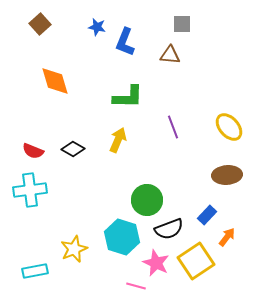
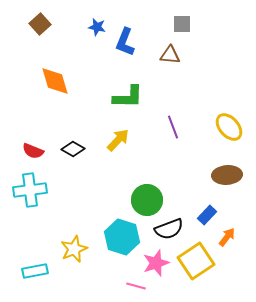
yellow arrow: rotated 20 degrees clockwise
pink star: rotated 28 degrees clockwise
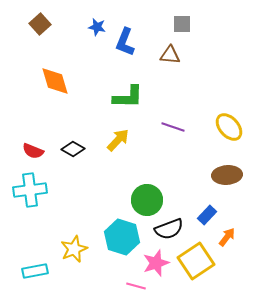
purple line: rotated 50 degrees counterclockwise
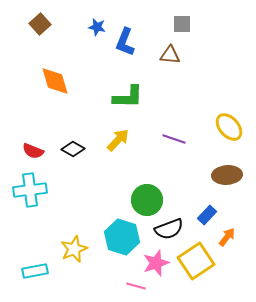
purple line: moved 1 px right, 12 px down
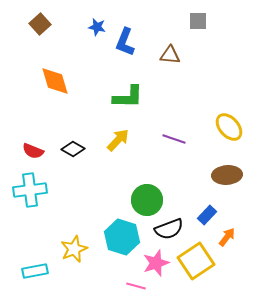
gray square: moved 16 px right, 3 px up
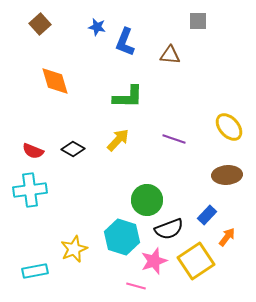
pink star: moved 2 px left, 2 px up
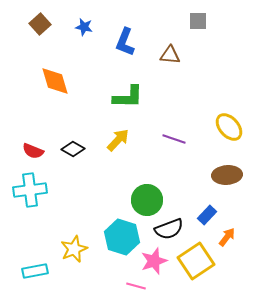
blue star: moved 13 px left
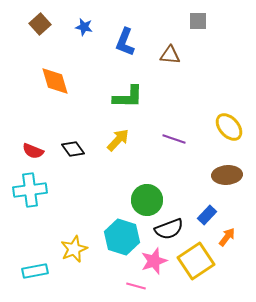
black diamond: rotated 25 degrees clockwise
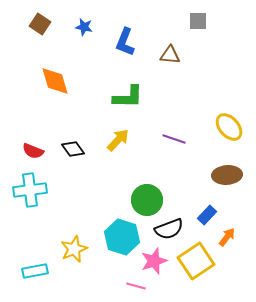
brown square: rotated 15 degrees counterclockwise
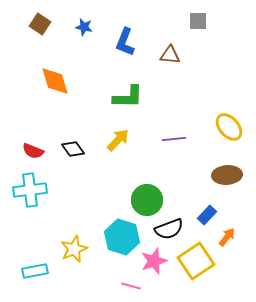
purple line: rotated 25 degrees counterclockwise
pink line: moved 5 px left
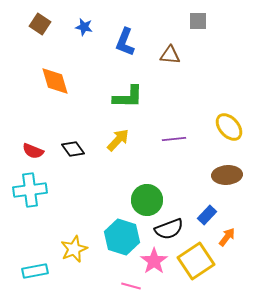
pink star: rotated 16 degrees counterclockwise
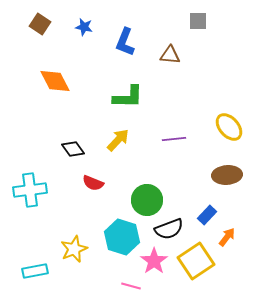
orange diamond: rotated 12 degrees counterclockwise
red semicircle: moved 60 px right, 32 px down
